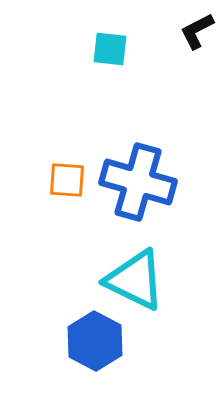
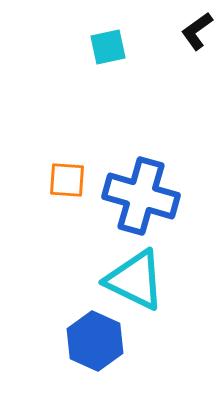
black L-shape: rotated 9 degrees counterclockwise
cyan square: moved 2 px left, 2 px up; rotated 18 degrees counterclockwise
blue cross: moved 3 px right, 14 px down
blue hexagon: rotated 4 degrees counterclockwise
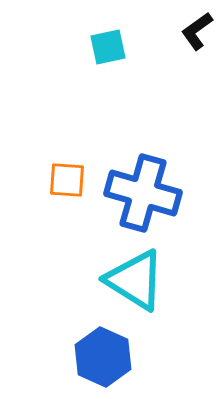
blue cross: moved 2 px right, 3 px up
cyan triangle: rotated 6 degrees clockwise
blue hexagon: moved 8 px right, 16 px down
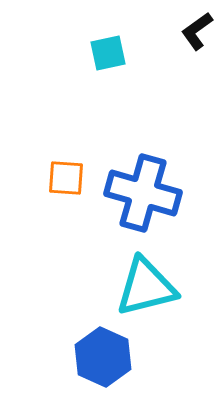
cyan square: moved 6 px down
orange square: moved 1 px left, 2 px up
cyan triangle: moved 11 px right, 7 px down; rotated 46 degrees counterclockwise
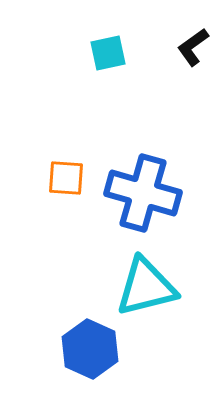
black L-shape: moved 4 px left, 16 px down
blue hexagon: moved 13 px left, 8 px up
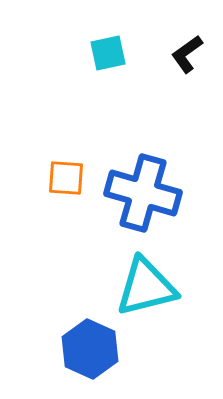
black L-shape: moved 6 px left, 7 px down
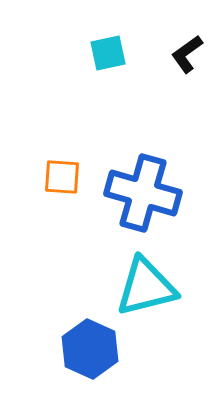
orange square: moved 4 px left, 1 px up
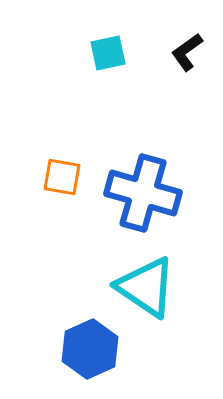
black L-shape: moved 2 px up
orange square: rotated 6 degrees clockwise
cyan triangle: rotated 48 degrees clockwise
blue hexagon: rotated 12 degrees clockwise
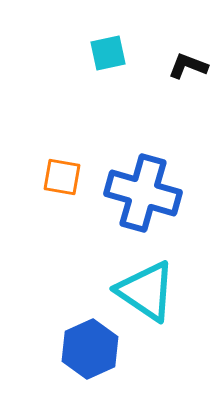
black L-shape: moved 1 px right, 14 px down; rotated 57 degrees clockwise
cyan triangle: moved 4 px down
